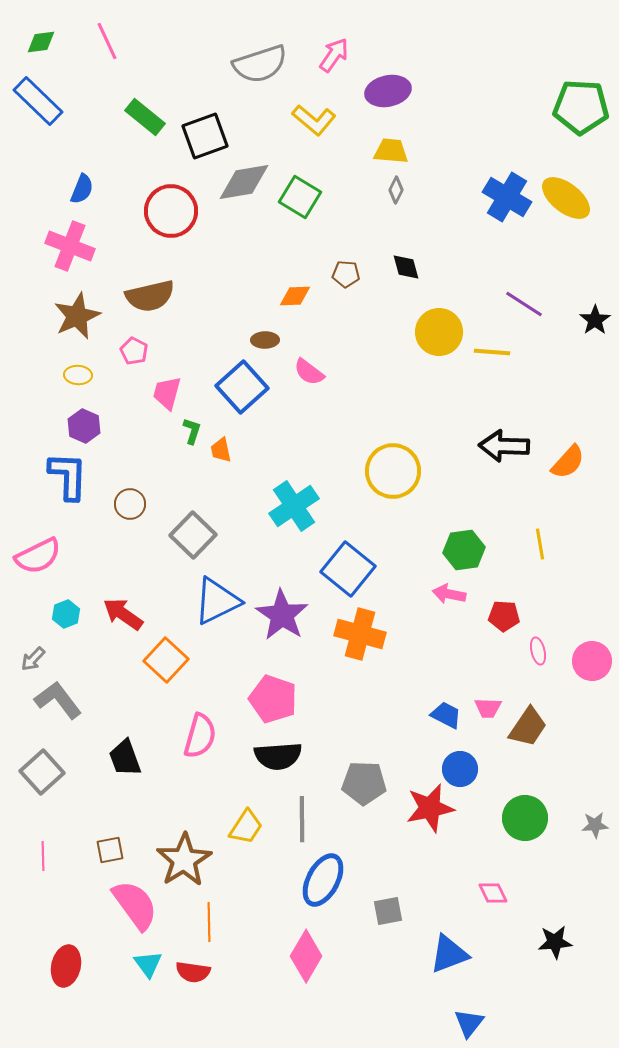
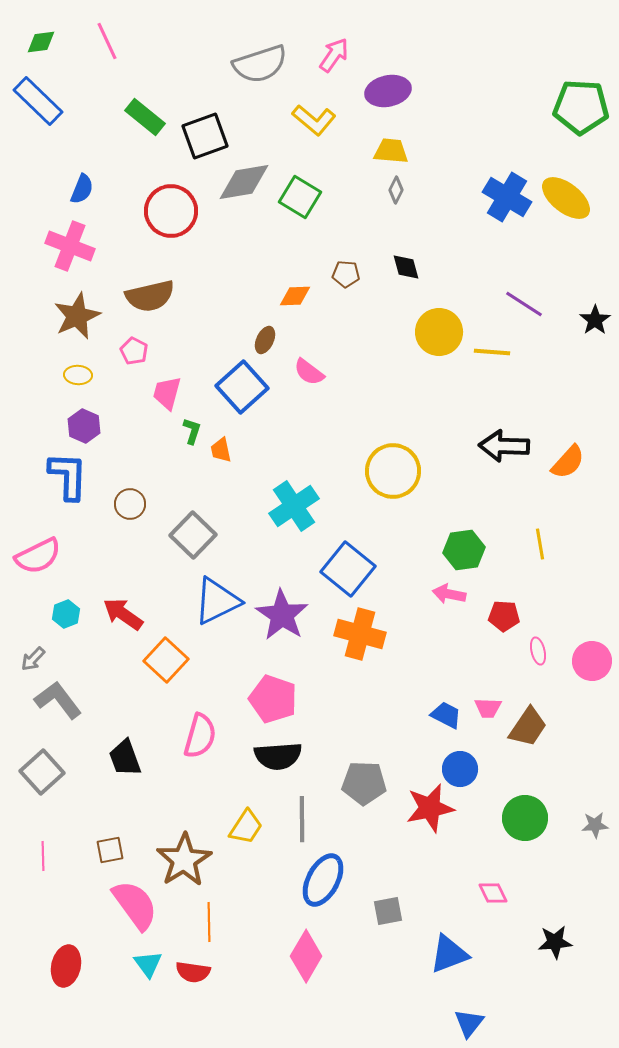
brown ellipse at (265, 340): rotated 64 degrees counterclockwise
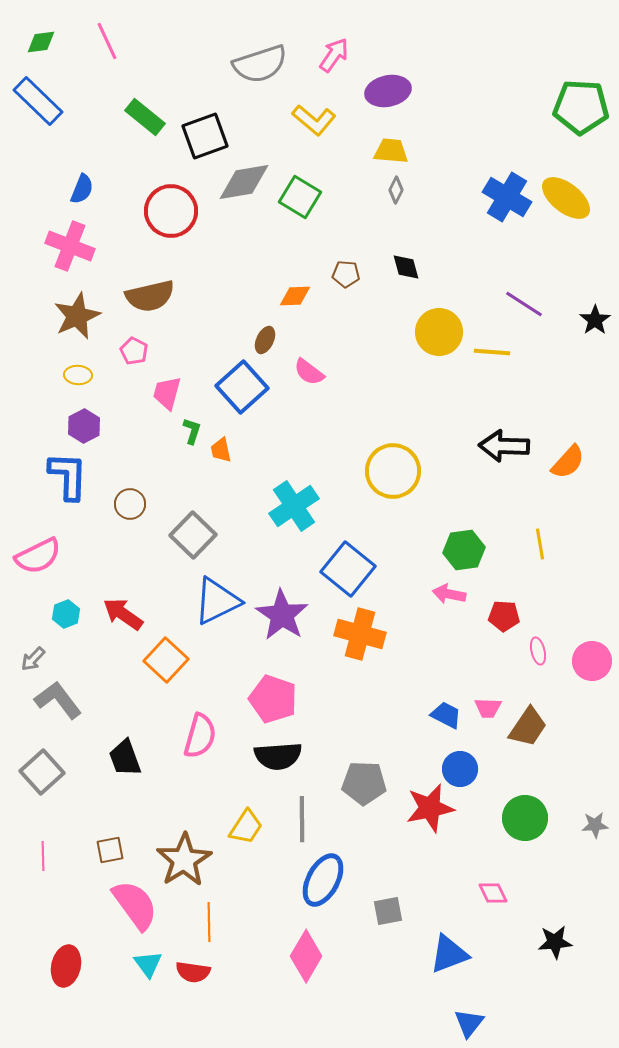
purple hexagon at (84, 426): rotated 8 degrees clockwise
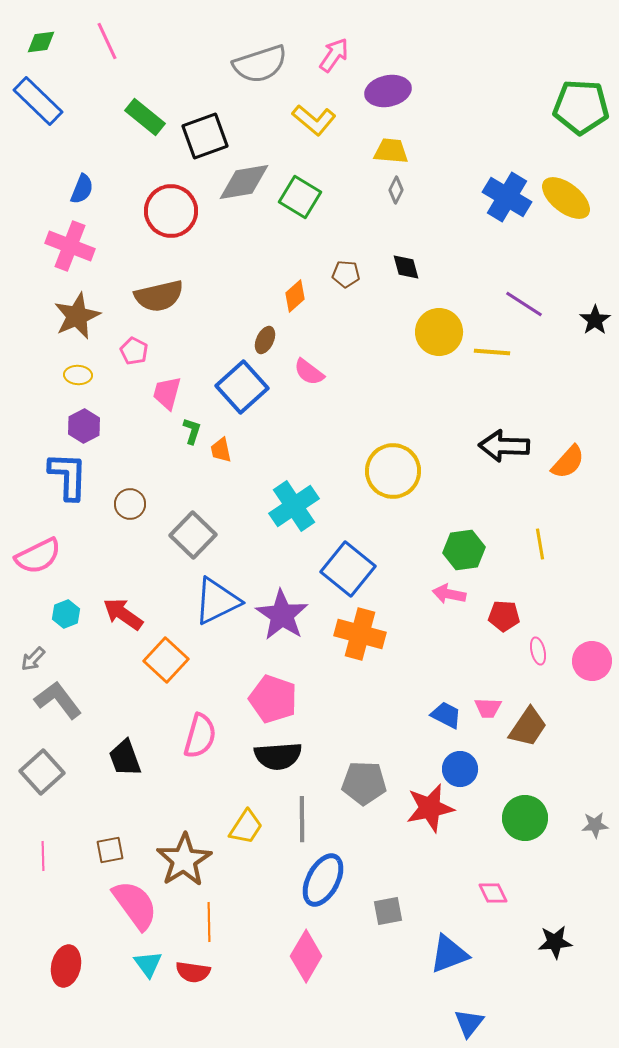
brown semicircle at (150, 296): moved 9 px right
orange diamond at (295, 296): rotated 40 degrees counterclockwise
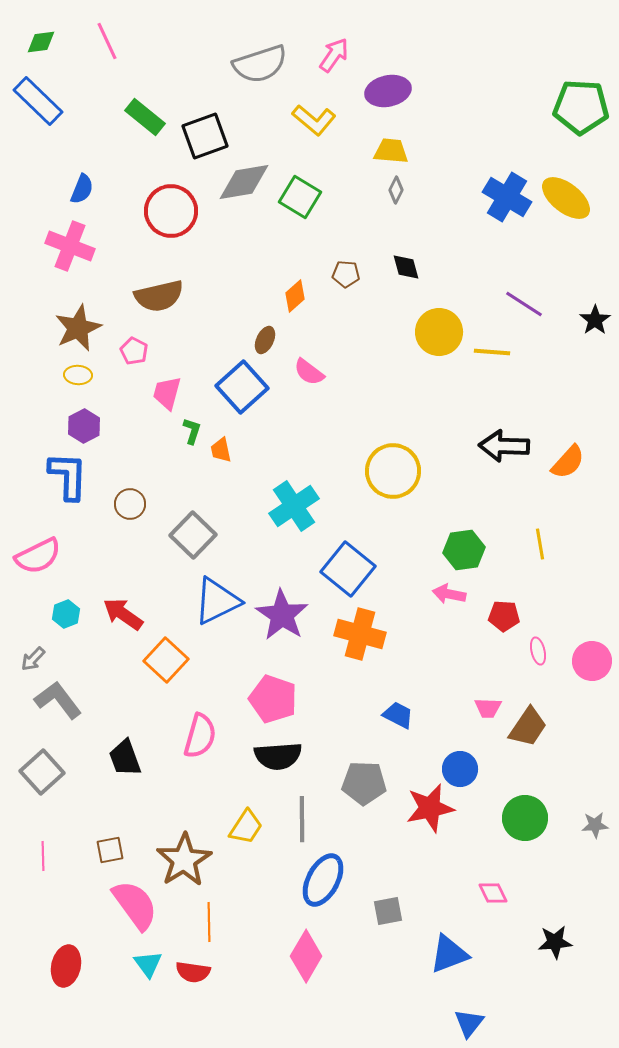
brown star at (77, 316): moved 1 px right, 12 px down
blue trapezoid at (446, 715): moved 48 px left
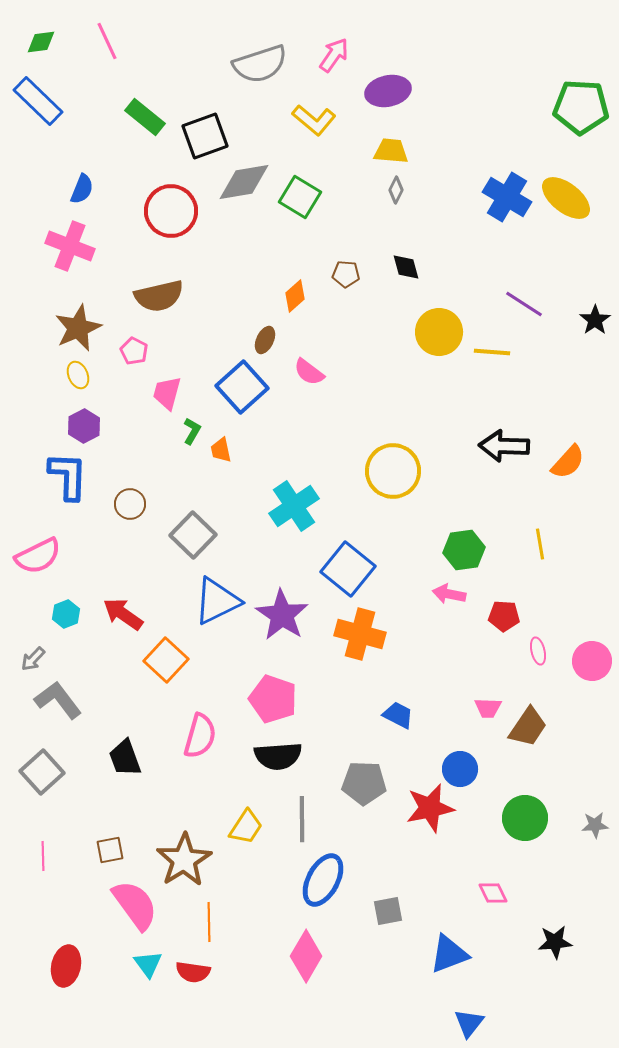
yellow ellipse at (78, 375): rotated 64 degrees clockwise
green L-shape at (192, 431): rotated 12 degrees clockwise
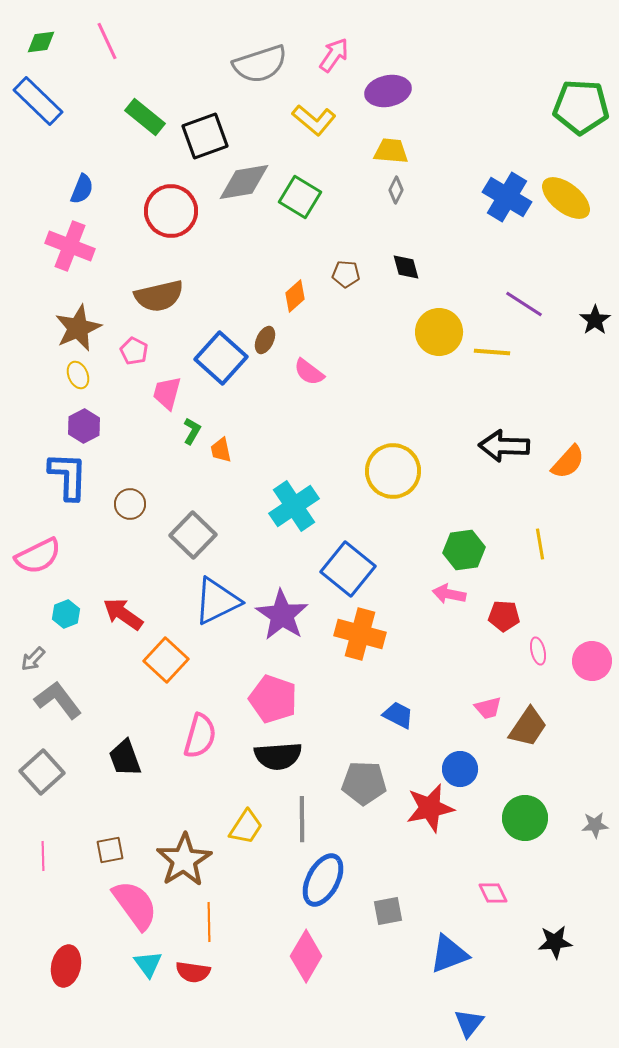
blue square at (242, 387): moved 21 px left, 29 px up; rotated 6 degrees counterclockwise
pink trapezoid at (488, 708): rotated 16 degrees counterclockwise
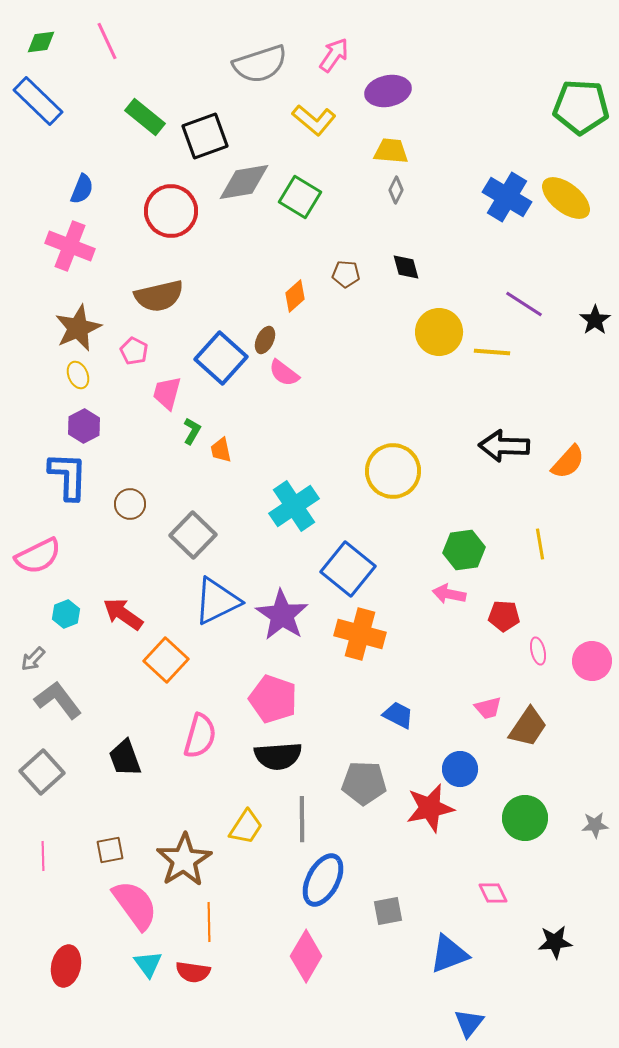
pink semicircle at (309, 372): moved 25 px left, 1 px down
